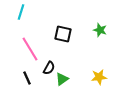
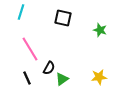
black square: moved 16 px up
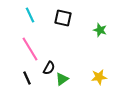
cyan line: moved 9 px right, 3 px down; rotated 42 degrees counterclockwise
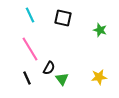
green triangle: rotated 32 degrees counterclockwise
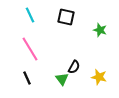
black square: moved 3 px right, 1 px up
black semicircle: moved 25 px right, 1 px up
yellow star: rotated 21 degrees clockwise
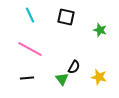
pink line: rotated 30 degrees counterclockwise
black line: rotated 72 degrees counterclockwise
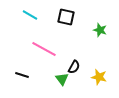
cyan line: rotated 35 degrees counterclockwise
pink line: moved 14 px right
black line: moved 5 px left, 3 px up; rotated 24 degrees clockwise
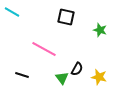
cyan line: moved 18 px left, 3 px up
black semicircle: moved 3 px right, 2 px down
green triangle: moved 1 px up
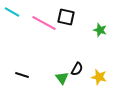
pink line: moved 26 px up
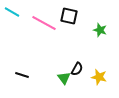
black square: moved 3 px right, 1 px up
green triangle: moved 2 px right
